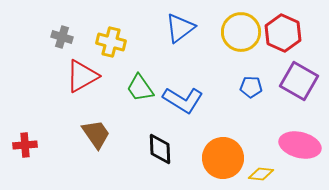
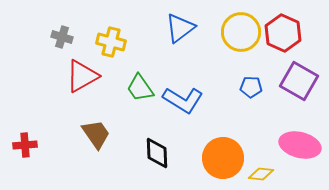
black diamond: moved 3 px left, 4 px down
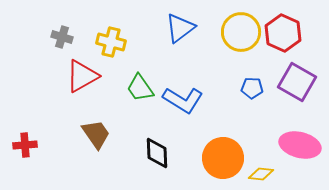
purple square: moved 2 px left, 1 px down
blue pentagon: moved 1 px right, 1 px down
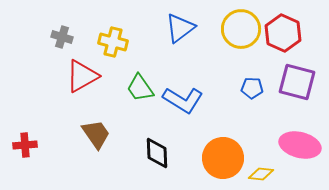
yellow circle: moved 3 px up
yellow cross: moved 2 px right
purple square: rotated 15 degrees counterclockwise
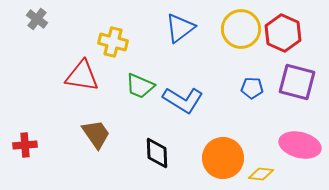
gray cross: moved 25 px left, 18 px up; rotated 20 degrees clockwise
red triangle: rotated 39 degrees clockwise
green trapezoid: moved 2 px up; rotated 32 degrees counterclockwise
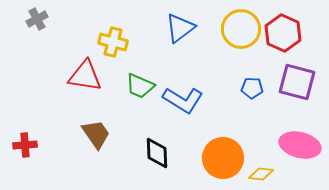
gray cross: rotated 25 degrees clockwise
red triangle: moved 3 px right
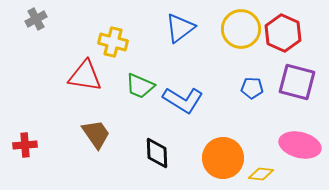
gray cross: moved 1 px left
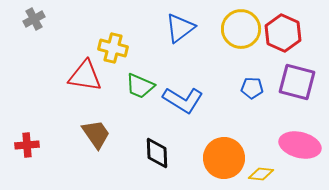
gray cross: moved 2 px left
yellow cross: moved 6 px down
red cross: moved 2 px right
orange circle: moved 1 px right
